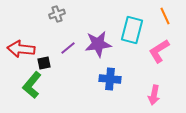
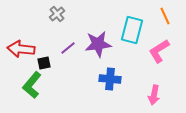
gray cross: rotated 21 degrees counterclockwise
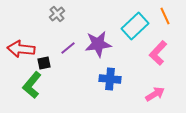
cyan rectangle: moved 3 px right, 4 px up; rotated 32 degrees clockwise
pink L-shape: moved 1 px left, 2 px down; rotated 15 degrees counterclockwise
pink arrow: moved 1 px right, 1 px up; rotated 132 degrees counterclockwise
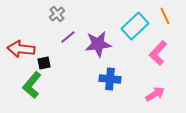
purple line: moved 11 px up
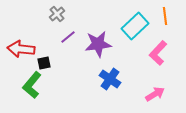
orange line: rotated 18 degrees clockwise
blue cross: rotated 30 degrees clockwise
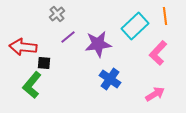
red arrow: moved 2 px right, 2 px up
black square: rotated 16 degrees clockwise
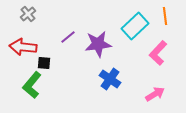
gray cross: moved 29 px left
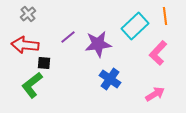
red arrow: moved 2 px right, 2 px up
green L-shape: rotated 12 degrees clockwise
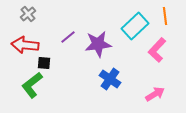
pink L-shape: moved 1 px left, 3 px up
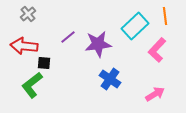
red arrow: moved 1 px left, 1 px down
